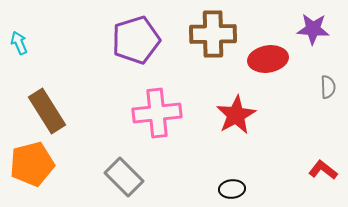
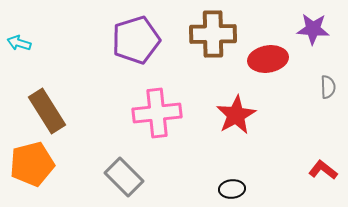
cyan arrow: rotated 50 degrees counterclockwise
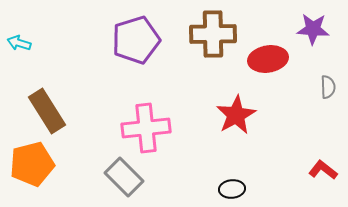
pink cross: moved 11 px left, 15 px down
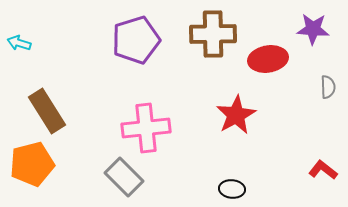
black ellipse: rotated 10 degrees clockwise
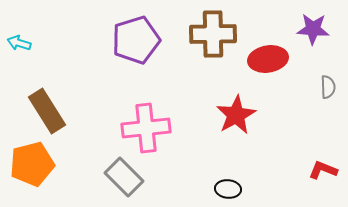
red L-shape: rotated 16 degrees counterclockwise
black ellipse: moved 4 px left
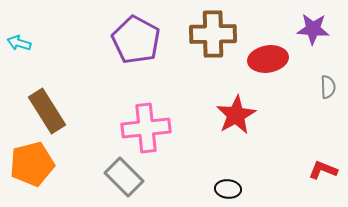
purple pentagon: rotated 27 degrees counterclockwise
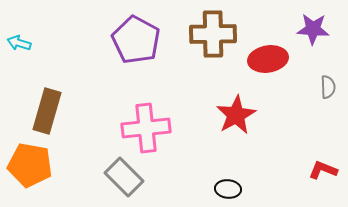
brown rectangle: rotated 48 degrees clockwise
orange pentagon: moved 2 px left, 1 px down; rotated 24 degrees clockwise
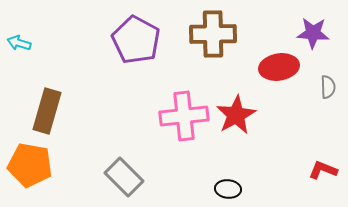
purple star: moved 4 px down
red ellipse: moved 11 px right, 8 px down
pink cross: moved 38 px right, 12 px up
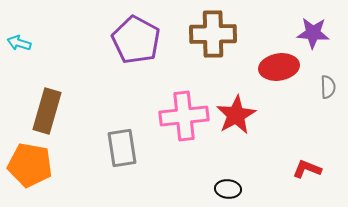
red L-shape: moved 16 px left, 1 px up
gray rectangle: moved 2 px left, 29 px up; rotated 36 degrees clockwise
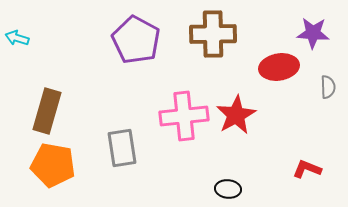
cyan arrow: moved 2 px left, 5 px up
orange pentagon: moved 23 px right
